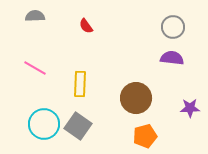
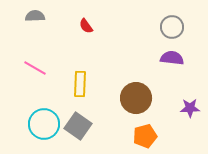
gray circle: moved 1 px left
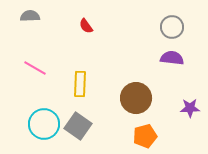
gray semicircle: moved 5 px left
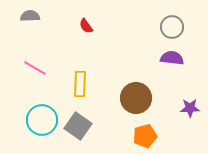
cyan circle: moved 2 px left, 4 px up
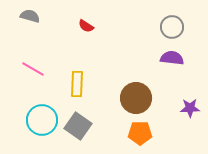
gray semicircle: rotated 18 degrees clockwise
red semicircle: rotated 21 degrees counterclockwise
pink line: moved 2 px left, 1 px down
yellow rectangle: moved 3 px left
orange pentagon: moved 5 px left, 3 px up; rotated 15 degrees clockwise
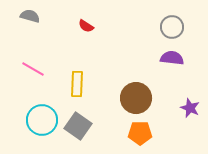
purple star: rotated 24 degrees clockwise
